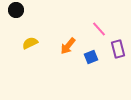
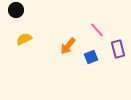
pink line: moved 2 px left, 1 px down
yellow semicircle: moved 6 px left, 4 px up
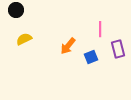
pink line: moved 3 px right, 1 px up; rotated 42 degrees clockwise
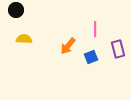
pink line: moved 5 px left
yellow semicircle: rotated 28 degrees clockwise
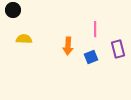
black circle: moved 3 px left
orange arrow: rotated 36 degrees counterclockwise
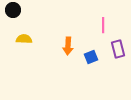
pink line: moved 8 px right, 4 px up
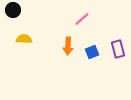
pink line: moved 21 px left, 6 px up; rotated 49 degrees clockwise
blue square: moved 1 px right, 5 px up
